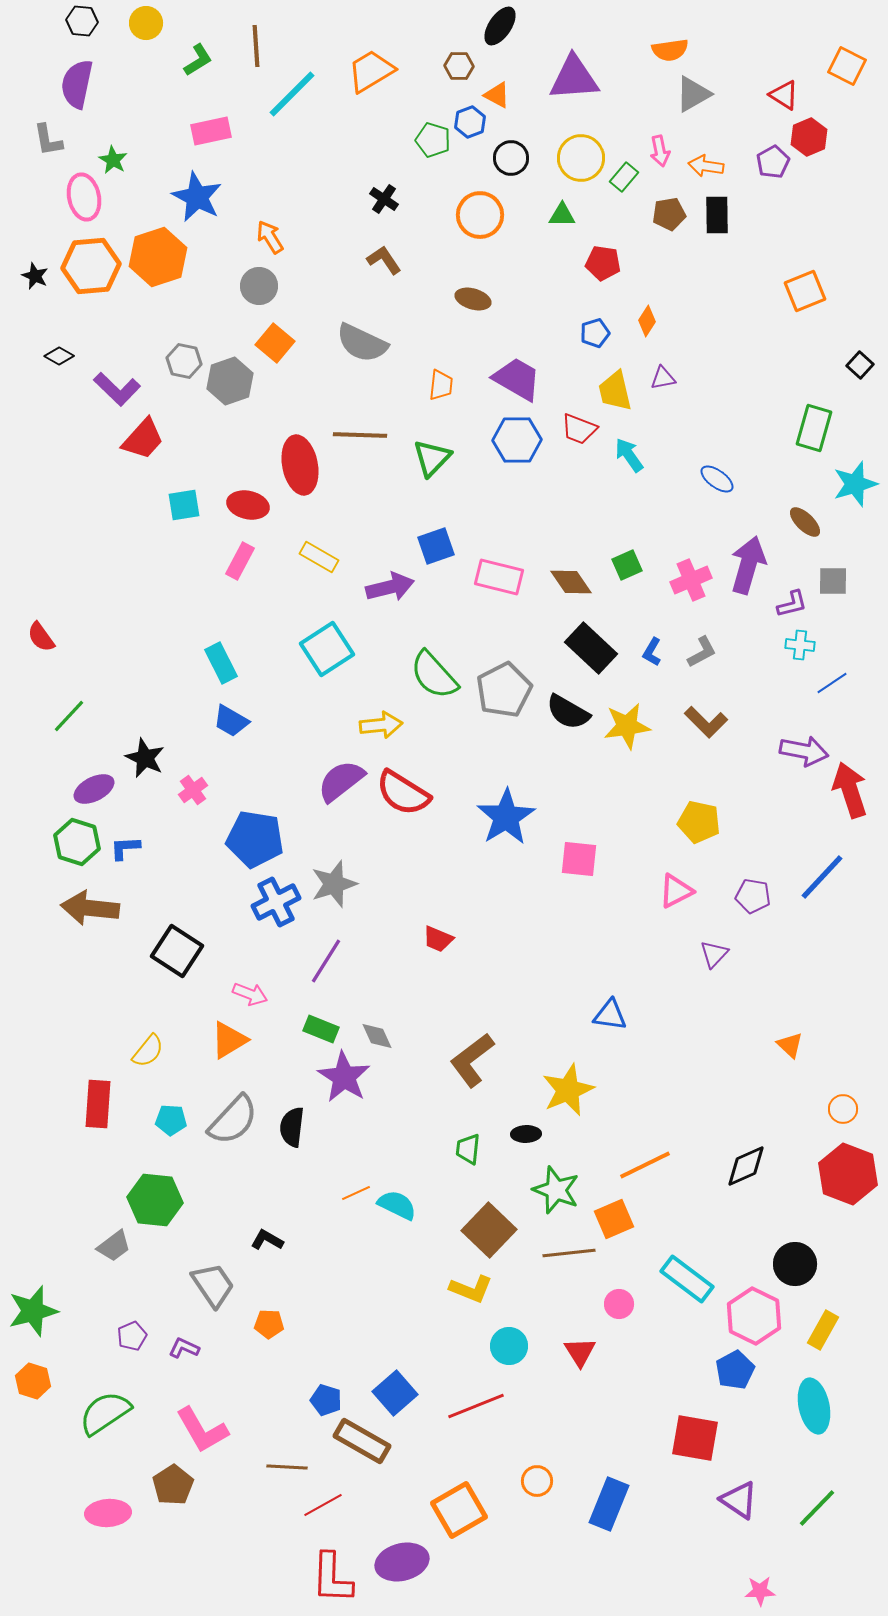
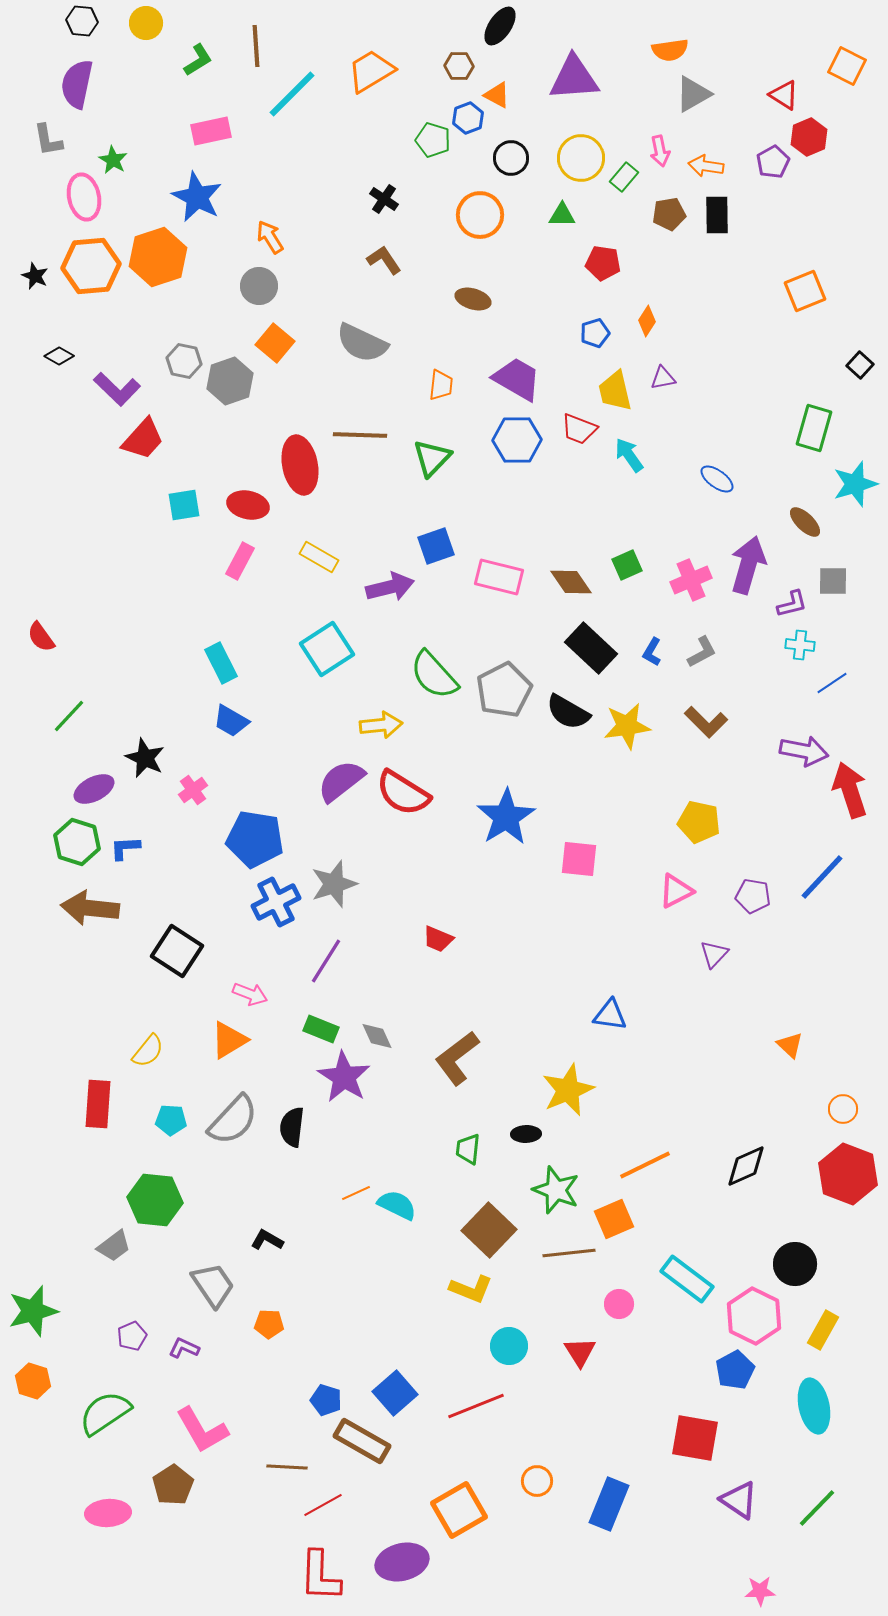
blue hexagon at (470, 122): moved 2 px left, 4 px up
brown L-shape at (472, 1060): moved 15 px left, 2 px up
red L-shape at (332, 1578): moved 12 px left, 2 px up
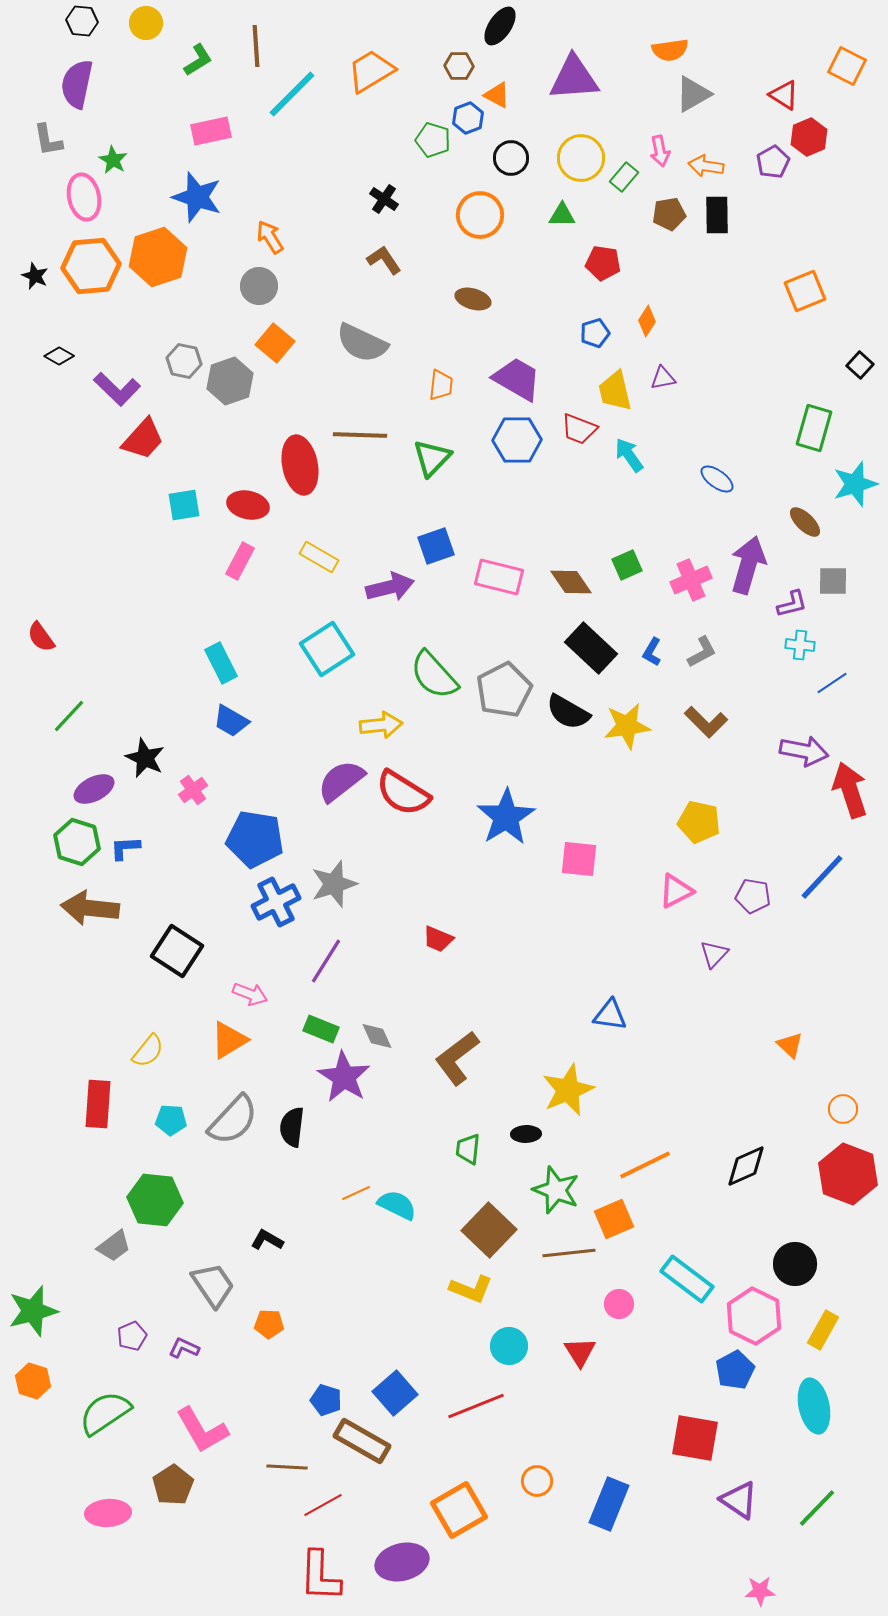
blue star at (197, 197): rotated 9 degrees counterclockwise
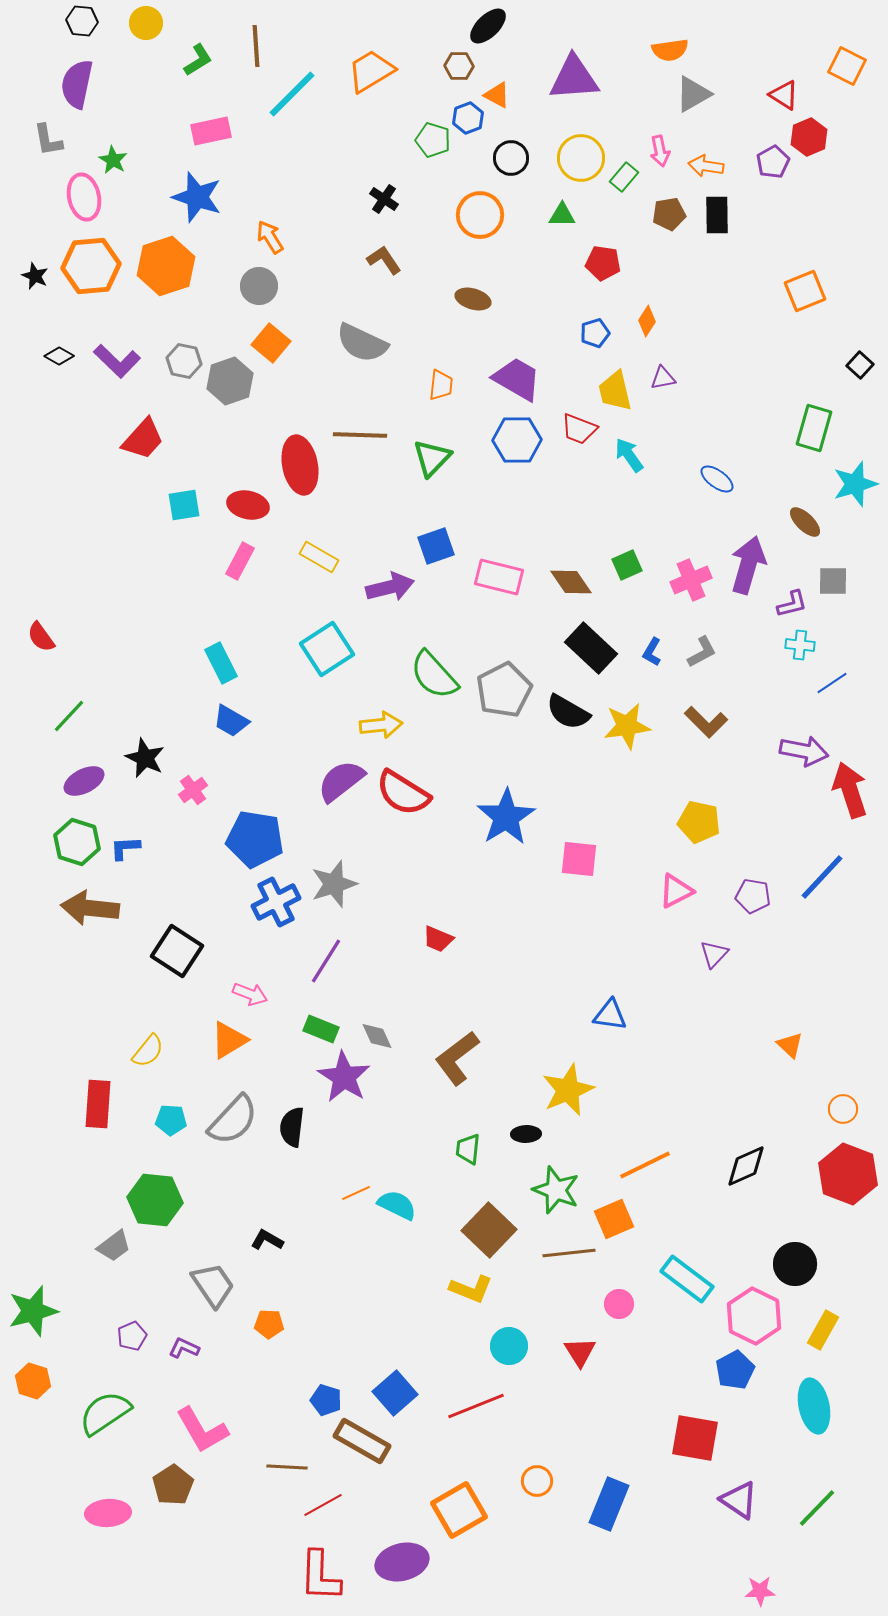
black ellipse at (500, 26): moved 12 px left; rotated 12 degrees clockwise
orange hexagon at (158, 257): moved 8 px right, 9 px down
orange square at (275, 343): moved 4 px left
purple L-shape at (117, 389): moved 28 px up
purple ellipse at (94, 789): moved 10 px left, 8 px up
